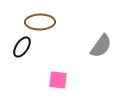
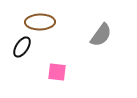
gray semicircle: moved 11 px up
pink square: moved 1 px left, 8 px up
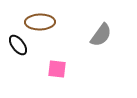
black ellipse: moved 4 px left, 2 px up; rotated 70 degrees counterclockwise
pink square: moved 3 px up
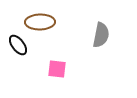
gray semicircle: rotated 25 degrees counterclockwise
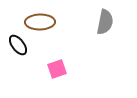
gray semicircle: moved 4 px right, 13 px up
pink square: rotated 24 degrees counterclockwise
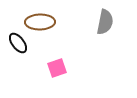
black ellipse: moved 2 px up
pink square: moved 1 px up
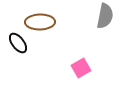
gray semicircle: moved 6 px up
pink square: moved 24 px right; rotated 12 degrees counterclockwise
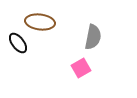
gray semicircle: moved 12 px left, 21 px down
brown ellipse: rotated 8 degrees clockwise
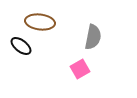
black ellipse: moved 3 px right, 3 px down; rotated 15 degrees counterclockwise
pink square: moved 1 px left, 1 px down
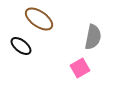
brown ellipse: moved 1 px left, 3 px up; rotated 28 degrees clockwise
pink square: moved 1 px up
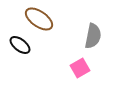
gray semicircle: moved 1 px up
black ellipse: moved 1 px left, 1 px up
